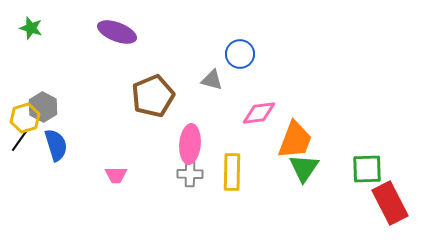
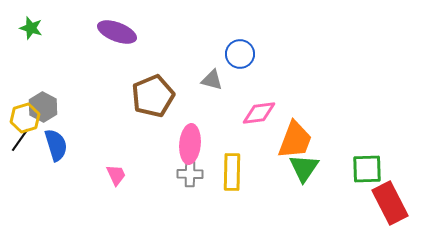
pink trapezoid: rotated 115 degrees counterclockwise
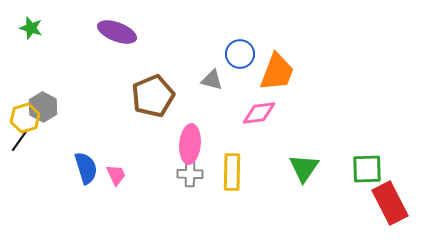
orange trapezoid: moved 18 px left, 68 px up
blue semicircle: moved 30 px right, 23 px down
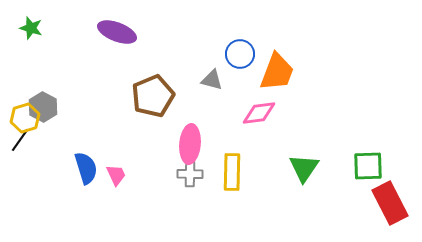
green square: moved 1 px right, 3 px up
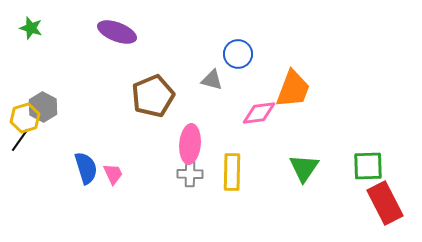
blue circle: moved 2 px left
orange trapezoid: moved 16 px right, 17 px down
pink trapezoid: moved 3 px left, 1 px up
red rectangle: moved 5 px left
